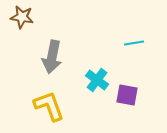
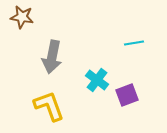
purple square: rotated 30 degrees counterclockwise
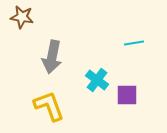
purple square: rotated 20 degrees clockwise
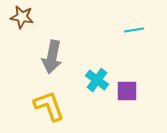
cyan line: moved 13 px up
purple square: moved 4 px up
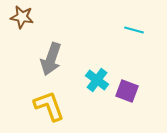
cyan line: rotated 24 degrees clockwise
gray arrow: moved 1 px left, 2 px down; rotated 8 degrees clockwise
purple square: rotated 20 degrees clockwise
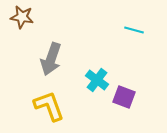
purple square: moved 3 px left, 6 px down
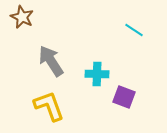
brown star: rotated 15 degrees clockwise
cyan line: rotated 18 degrees clockwise
gray arrow: moved 2 px down; rotated 128 degrees clockwise
cyan cross: moved 6 px up; rotated 35 degrees counterclockwise
